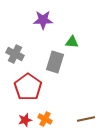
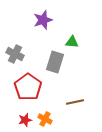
purple star: rotated 18 degrees counterclockwise
brown line: moved 11 px left, 17 px up
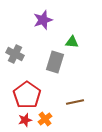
red pentagon: moved 1 px left, 8 px down
orange cross: rotated 24 degrees clockwise
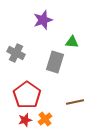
gray cross: moved 1 px right, 1 px up
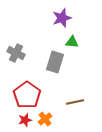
purple star: moved 19 px right, 2 px up
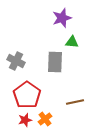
gray cross: moved 8 px down
gray rectangle: rotated 15 degrees counterclockwise
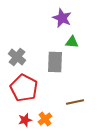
purple star: rotated 30 degrees counterclockwise
gray cross: moved 1 px right, 4 px up; rotated 12 degrees clockwise
red pentagon: moved 3 px left, 7 px up; rotated 8 degrees counterclockwise
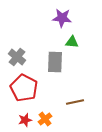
purple star: rotated 18 degrees counterclockwise
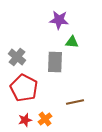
purple star: moved 3 px left, 2 px down
